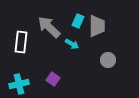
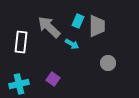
gray circle: moved 3 px down
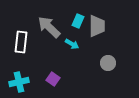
cyan cross: moved 2 px up
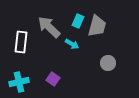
gray trapezoid: rotated 15 degrees clockwise
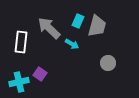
gray arrow: moved 1 px down
purple square: moved 13 px left, 5 px up
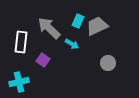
gray trapezoid: rotated 130 degrees counterclockwise
purple square: moved 3 px right, 14 px up
